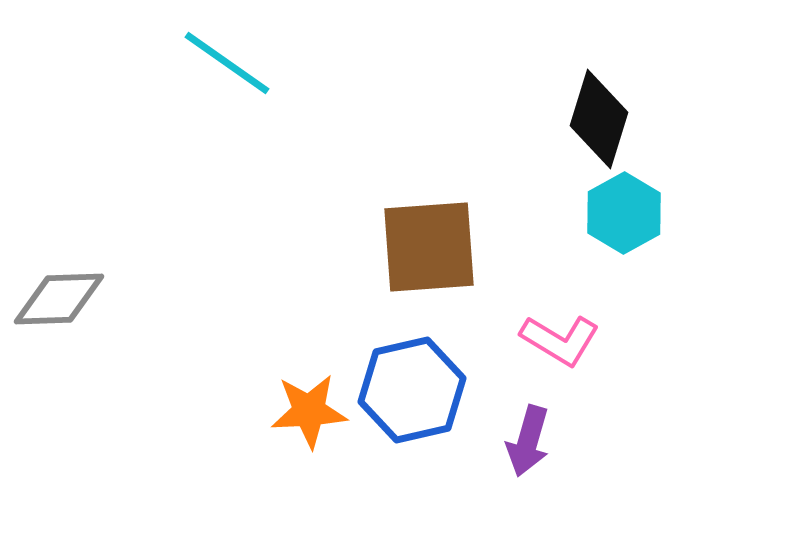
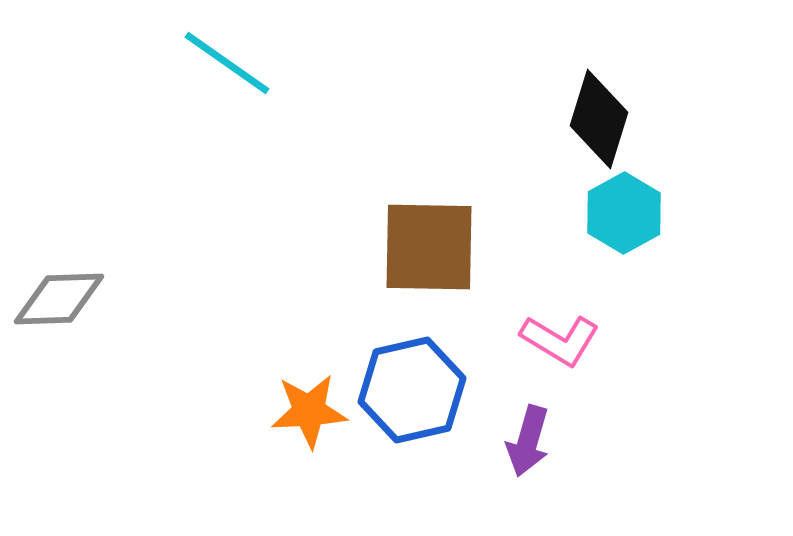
brown square: rotated 5 degrees clockwise
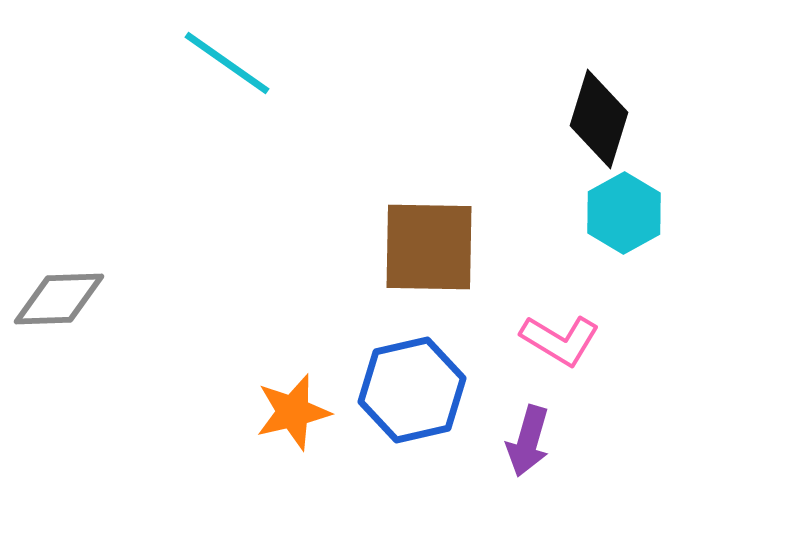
orange star: moved 16 px left, 1 px down; rotated 10 degrees counterclockwise
